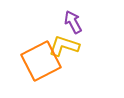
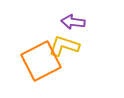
purple arrow: rotated 55 degrees counterclockwise
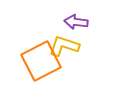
purple arrow: moved 3 px right
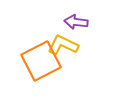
yellow L-shape: moved 1 px left, 1 px up; rotated 8 degrees clockwise
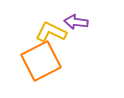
yellow L-shape: moved 12 px left, 13 px up
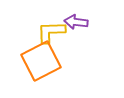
yellow L-shape: rotated 28 degrees counterclockwise
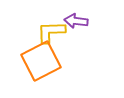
purple arrow: moved 1 px up
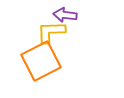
purple arrow: moved 11 px left, 6 px up
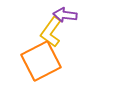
yellow L-shape: rotated 52 degrees counterclockwise
